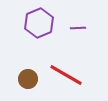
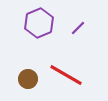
purple line: rotated 42 degrees counterclockwise
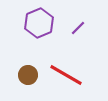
brown circle: moved 4 px up
